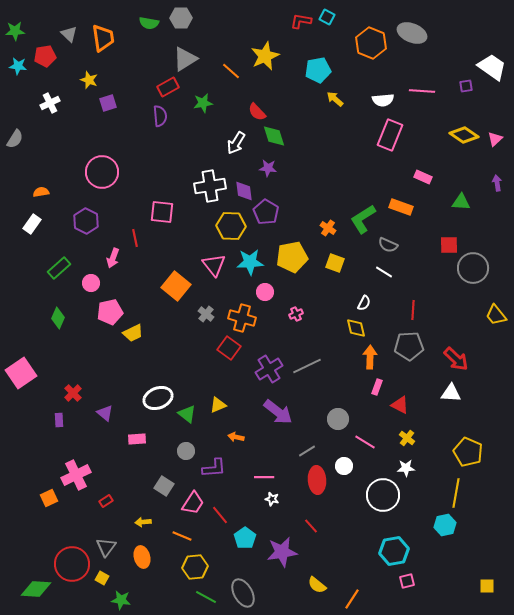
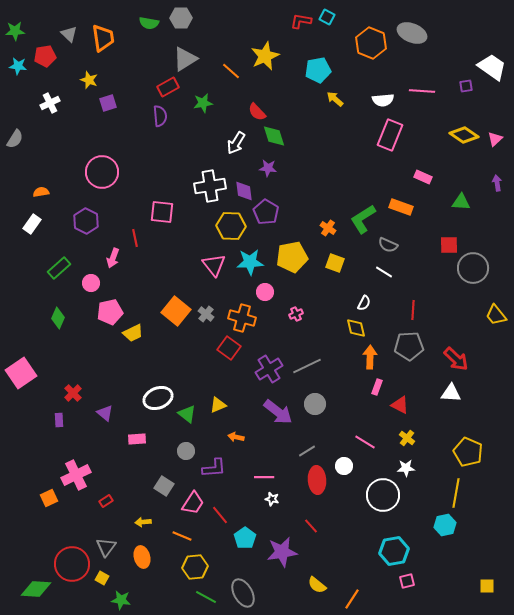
orange square at (176, 286): moved 25 px down
gray circle at (338, 419): moved 23 px left, 15 px up
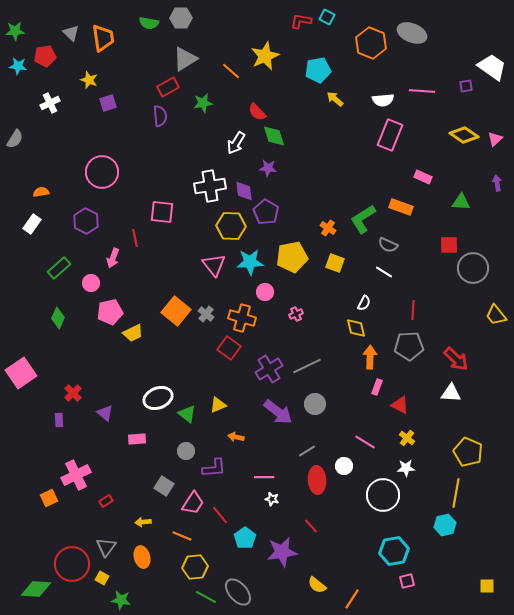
gray triangle at (69, 34): moved 2 px right, 1 px up
gray ellipse at (243, 593): moved 5 px left, 1 px up; rotated 12 degrees counterclockwise
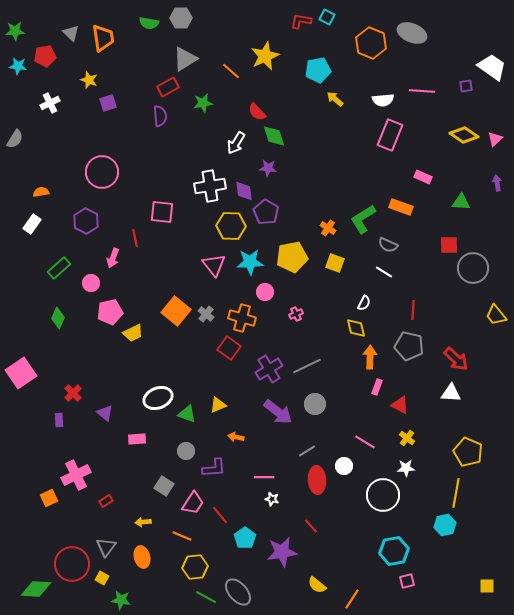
gray pentagon at (409, 346): rotated 16 degrees clockwise
green triangle at (187, 414): rotated 18 degrees counterclockwise
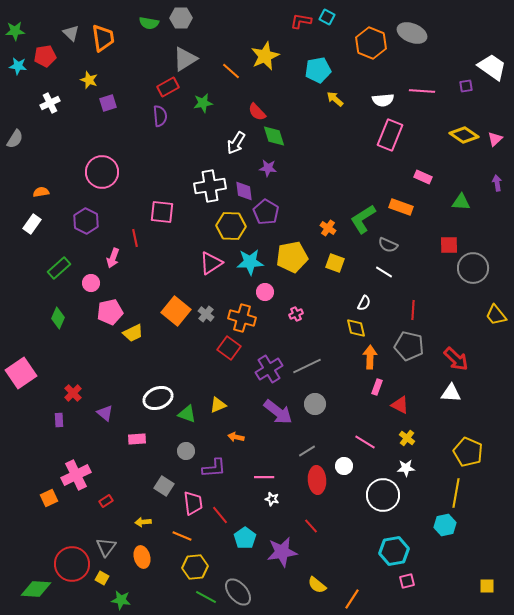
pink triangle at (214, 265): moved 3 px left, 2 px up; rotated 35 degrees clockwise
pink trapezoid at (193, 503): rotated 40 degrees counterclockwise
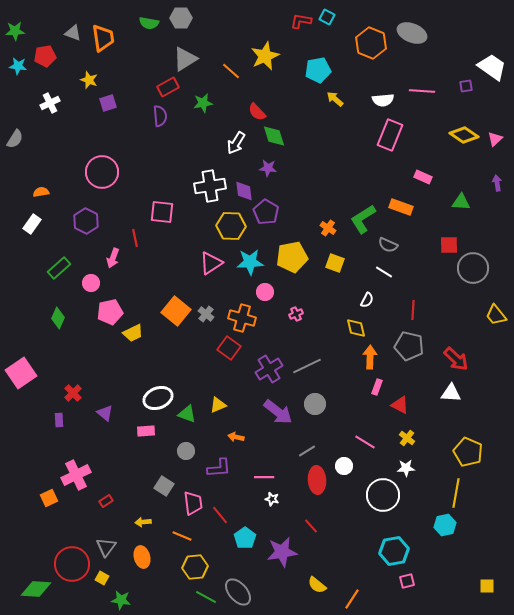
gray triangle at (71, 33): moved 2 px right; rotated 24 degrees counterclockwise
white semicircle at (364, 303): moved 3 px right, 3 px up
pink rectangle at (137, 439): moved 9 px right, 8 px up
purple L-shape at (214, 468): moved 5 px right
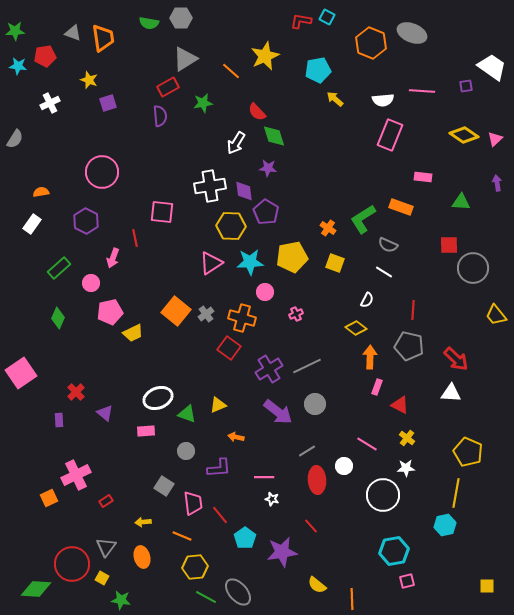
pink rectangle at (423, 177): rotated 18 degrees counterclockwise
gray cross at (206, 314): rotated 14 degrees clockwise
yellow diamond at (356, 328): rotated 40 degrees counterclockwise
red cross at (73, 393): moved 3 px right, 1 px up
pink line at (365, 442): moved 2 px right, 2 px down
orange line at (352, 599): rotated 35 degrees counterclockwise
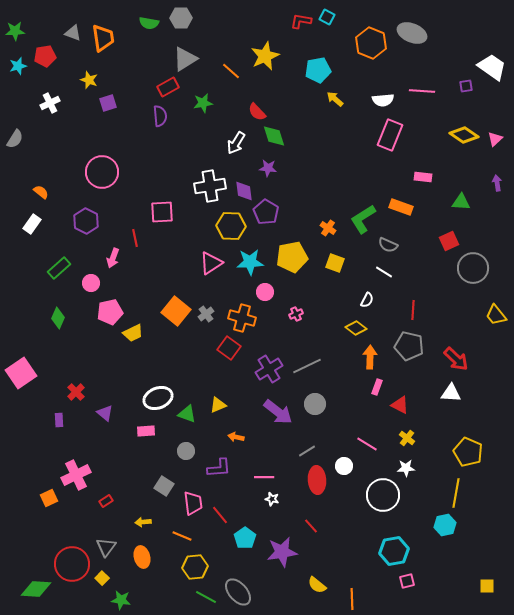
cyan star at (18, 66): rotated 24 degrees counterclockwise
orange semicircle at (41, 192): rotated 49 degrees clockwise
pink square at (162, 212): rotated 10 degrees counterclockwise
red square at (449, 245): moved 4 px up; rotated 24 degrees counterclockwise
yellow square at (102, 578): rotated 16 degrees clockwise
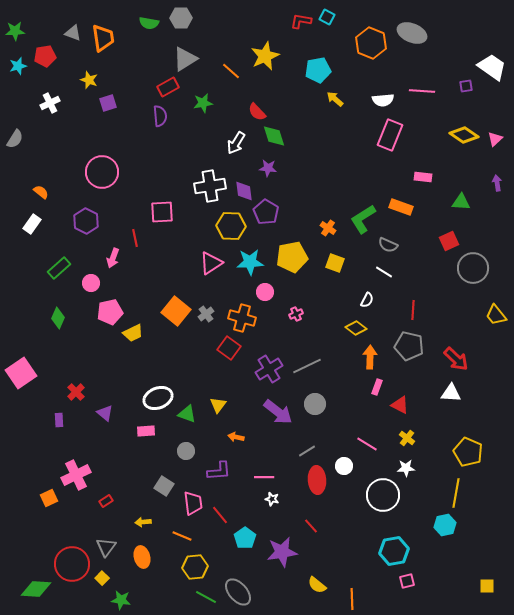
yellow triangle at (218, 405): rotated 30 degrees counterclockwise
purple L-shape at (219, 468): moved 3 px down
